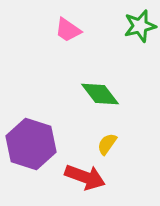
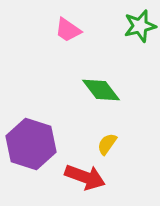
green diamond: moved 1 px right, 4 px up
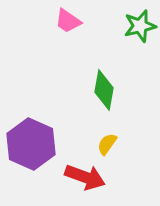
pink trapezoid: moved 9 px up
green diamond: moved 3 px right; rotated 48 degrees clockwise
purple hexagon: rotated 6 degrees clockwise
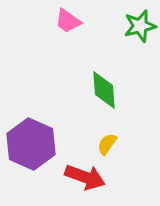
green diamond: rotated 15 degrees counterclockwise
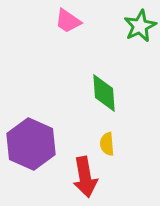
green star: rotated 12 degrees counterclockwise
green diamond: moved 3 px down
yellow semicircle: rotated 40 degrees counterclockwise
red arrow: rotated 60 degrees clockwise
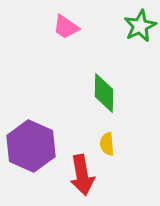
pink trapezoid: moved 2 px left, 6 px down
green diamond: rotated 6 degrees clockwise
purple hexagon: moved 2 px down
red arrow: moved 3 px left, 2 px up
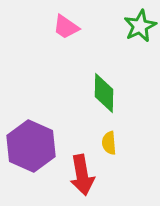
yellow semicircle: moved 2 px right, 1 px up
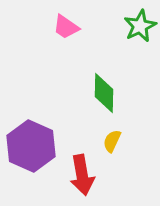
yellow semicircle: moved 3 px right, 2 px up; rotated 30 degrees clockwise
